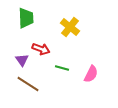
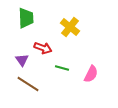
red arrow: moved 2 px right, 1 px up
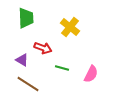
purple triangle: rotated 24 degrees counterclockwise
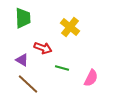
green trapezoid: moved 3 px left
pink semicircle: moved 4 px down
brown line: rotated 10 degrees clockwise
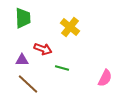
red arrow: moved 1 px down
purple triangle: rotated 32 degrees counterclockwise
pink semicircle: moved 14 px right
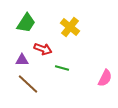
green trapezoid: moved 3 px right, 5 px down; rotated 35 degrees clockwise
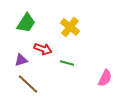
purple triangle: moved 1 px left; rotated 16 degrees counterclockwise
green line: moved 5 px right, 5 px up
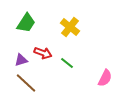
red arrow: moved 4 px down
green line: rotated 24 degrees clockwise
brown line: moved 2 px left, 1 px up
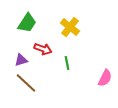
green trapezoid: moved 1 px right
red arrow: moved 4 px up
green line: rotated 40 degrees clockwise
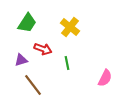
brown line: moved 7 px right, 2 px down; rotated 10 degrees clockwise
